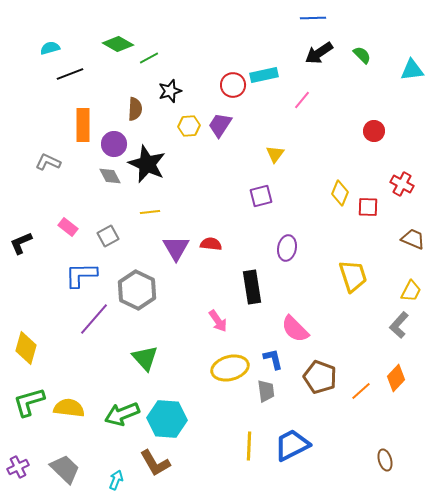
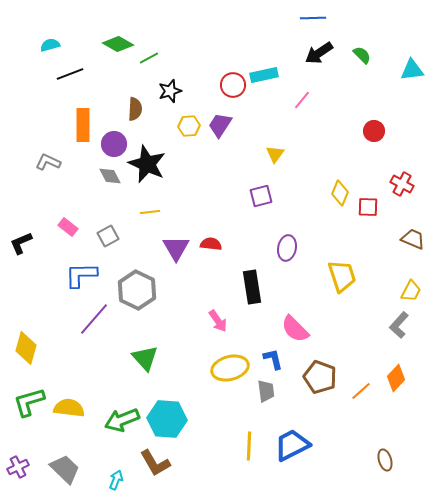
cyan semicircle at (50, 48): moved 3 px up
yellow trapezoid at (353, 276): moved 11 px left
green arrow at (122, 414): moved 6 px down
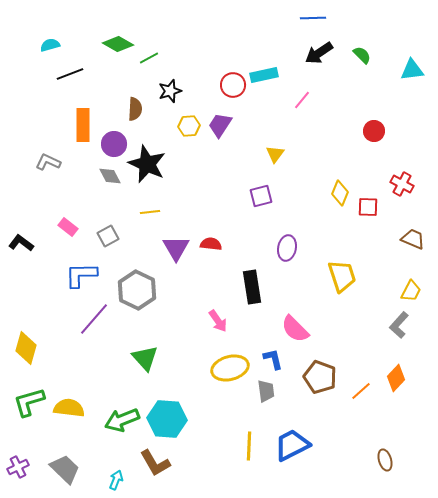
black L-shape at (21, 243): rotated 60 degrees clockwise
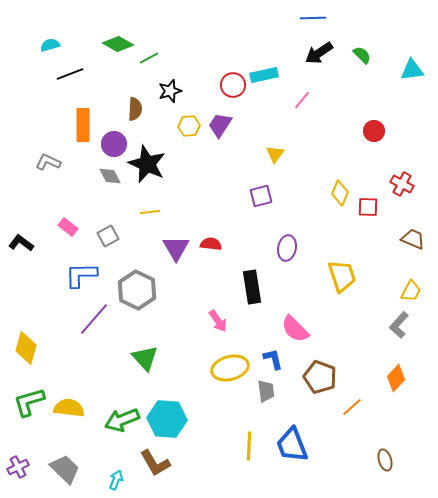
orange line at (361, 391): moved 9 px left, 16 px down
blue trapezoid at (292, 445): rotated 84 degrees counterclockwise
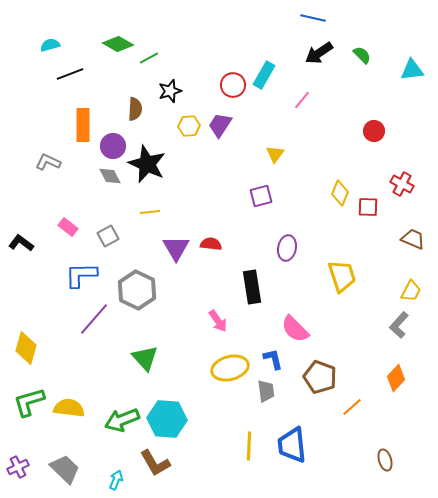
blue line at (313, 18): rotated 15 degrees clockwise
cyan rectangle at (264, 75): rotated 48 degrees counterclockwise
purple circle at (114, 144): moved 1 px left, 2 px down
blue trapezoid at (292, 445): rotated 15 degrees clockwise
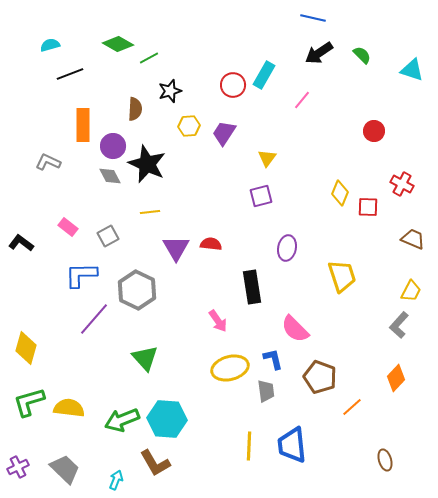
cyan triangle at (412, 70): rotated 25 degrees clockwise
purple trapezoid at (220, 125): moved 4 px right, 8 px down
yellow triangle at (275, 154): moved 8 px left, 4 px down
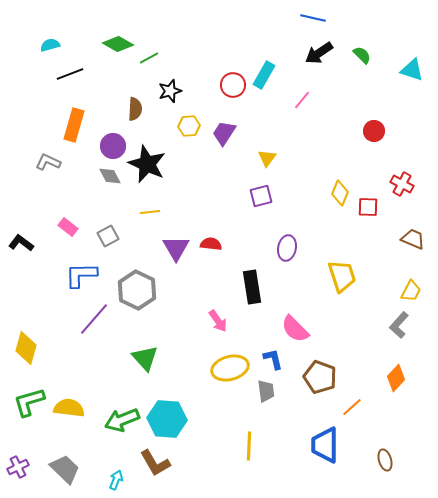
orange rectangle at (83, 125): moved 9 px left; rotated 16 degrees clockwise
blue trapezoid at (292, 445): moved 33 px right; rotated 6 degrees clockwise
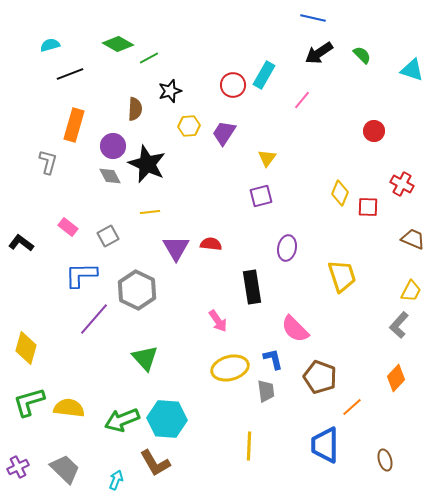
gray L-shape at (48, 162): rotated 80 degrees clockwise
